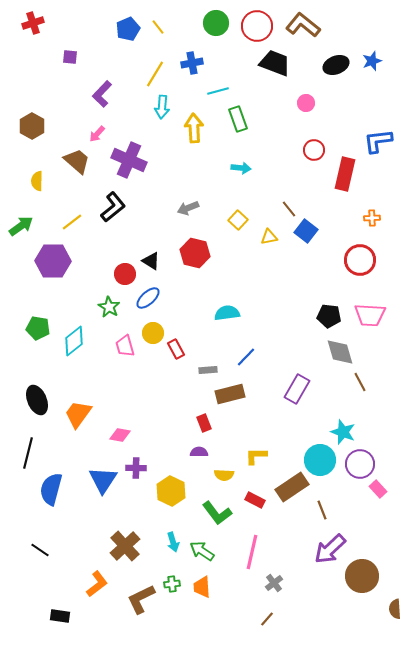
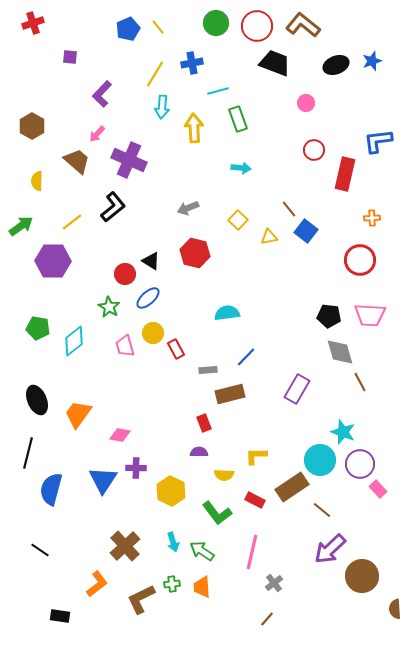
brown line at (322, 510): rotated 30 degrees counterclockwise
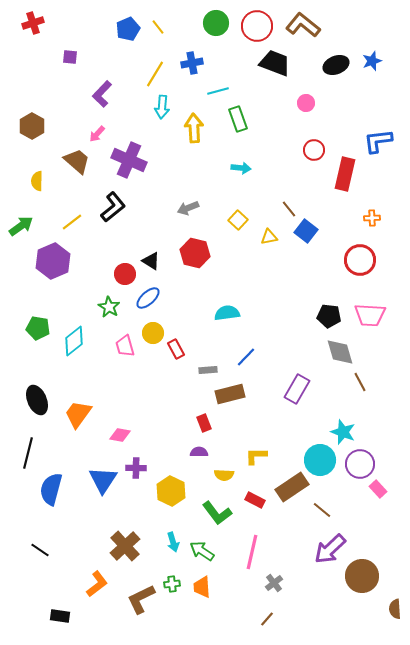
purple hexagon at (53, 261): rotated 24 degrees counterclockwise
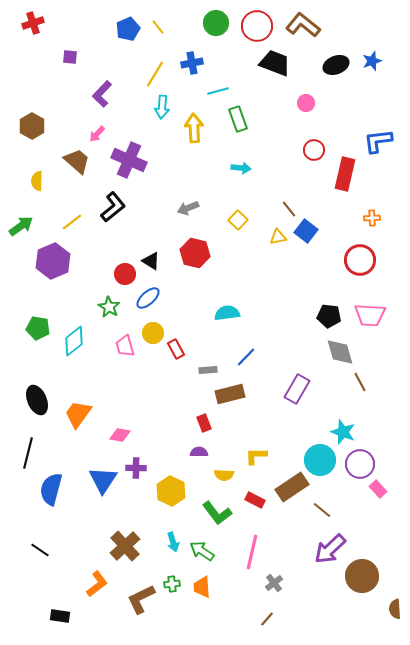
yellow triangle at (269, 237): moved 9 px right
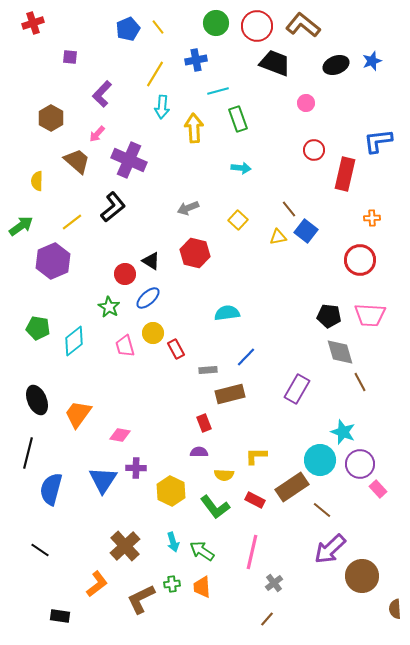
blue cross at (192, 63): moved 4 px right, 3 px up
brown hexagon at (32, 126): moved 19 px right, 8 px up
green L-shape at (217, 513): moved 2 px left, 6 px up
